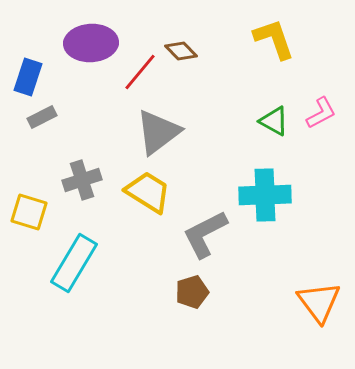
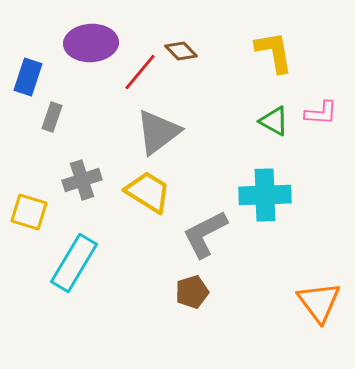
yellow L-shape: moved 13 px down; rotated 9 degrees clockwise
pink L-shape: rotated 32 degrees clockwise
gray rectangle: moved 10 px right; rotated 44 degrees counterclockwise
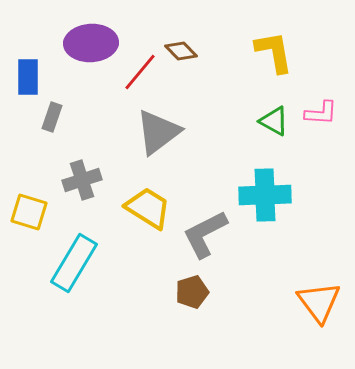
blue rectangle: rotated 18 degrees counterclockwise
yellow trapezoid: moved 16 px down
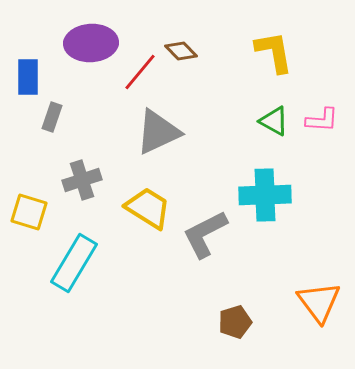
pink L-shape: moved 1 px right, 7 px down
gray triangle: rotated 12 degrees clockwise
brown pentagon: moved 43 px right, 30 px down
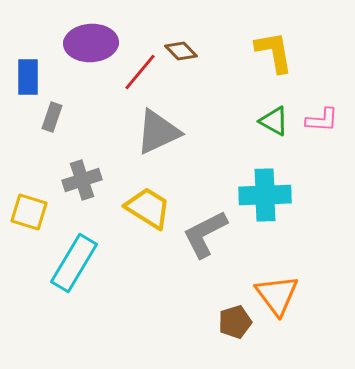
orange triangle: moved 42 px left, 7 px up
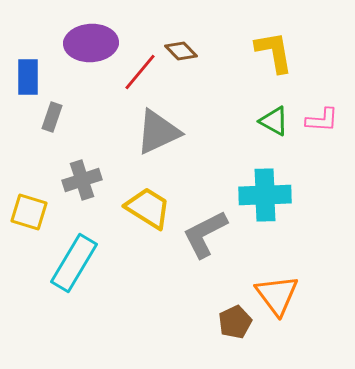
brown pentagon: rotated 8 degrees counterclockwise
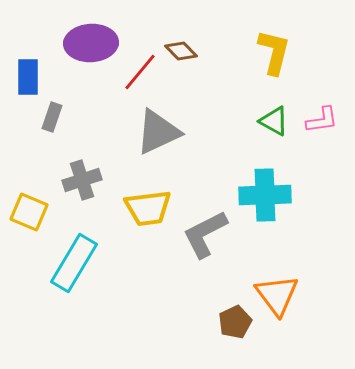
yellow L-shape: rotated 24 degrees clockwise
pink L-shape: rotated 12 degrees counterclockwise
yellow trapezoid: rotated 141 degrees clockwise
yellow square: rotated 6 degrees clockwise
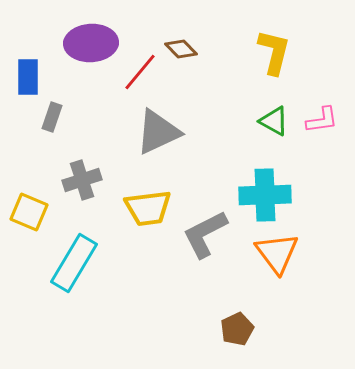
brown diamond: moved 2 px up
orange triangle: moved 42 px up
brown pentagon: moved 2 px right, 7 px down
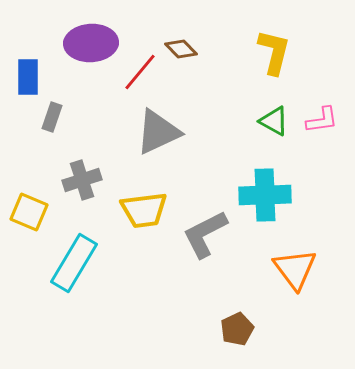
yellow trapezoid: moved 4 px left, 2 px down
orange triangle: moved 18 px right, 16 px down
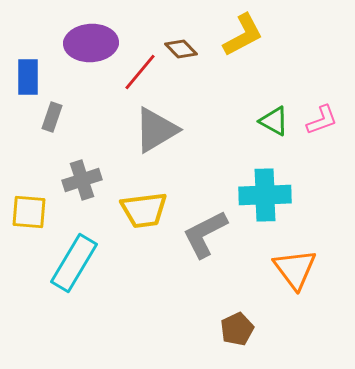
yellow L-shape: moved 31 px left, 17 px up; rotated 48 degrees clockwise
pink L-shape: rotated 12 degrees counterclockwise
gray triangle: moved 2 px left, 2 px up; rotated 6 degrees counterclockwise
yellow square: rotated 18 degrees counterclockwise
